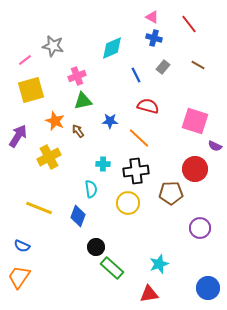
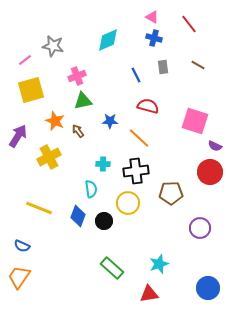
cyan diamond: moved 4 px left, 8 px up
gray rectangle: rotated 48 degrees counterclockwise
red circle: moved 15 px right, 3 px down
black circle: moved 8 px right, 26 px up
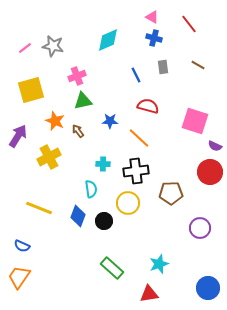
pink line: moved 12 px up
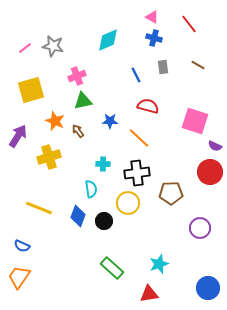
yellow cross: rotated 10 degrees clockwise
black cross: moved 1 px right, 2 px down
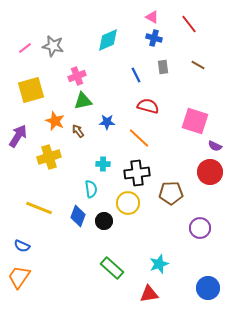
blue star: moved 3 px left, 1 px down
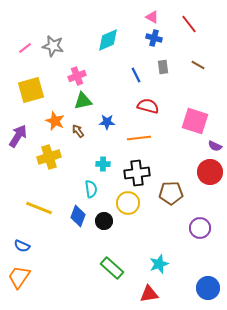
orange line: rotated 50 degrees counterclockwise
